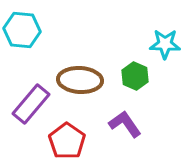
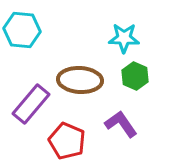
cyan star: moved 41 px left, 6 px up
purple L-shape: moved 4 px left
red pentagon: rotated 12 degrees counterclockwise
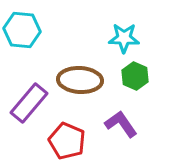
purple rectangle: moved 2 px left, 1 px up
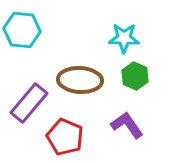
purple L-shape: moved 6 px right, 1 px down
red pentagon: moved 2 px left, 4 px up
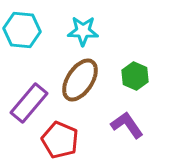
cyan star: moved 41 px left, 7 px up
brown ellipse: rotated 60 degrees counterclockwise
red pentagon: moved 5 px left, 3 px down
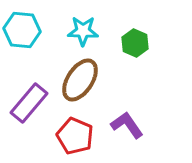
green hexagon: moved 33 px up
red pentagon: moved 15 px right, 4 px up
